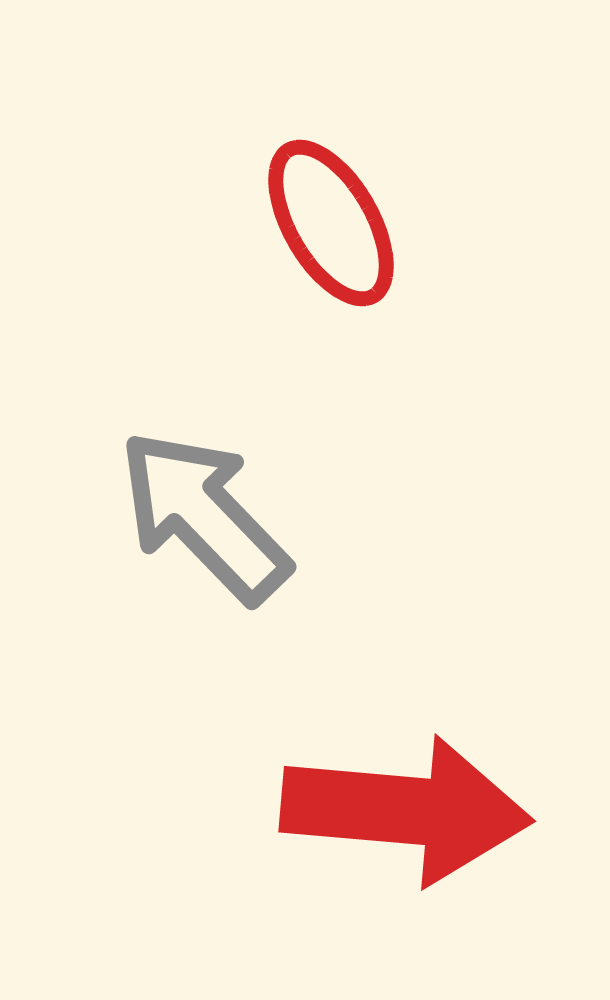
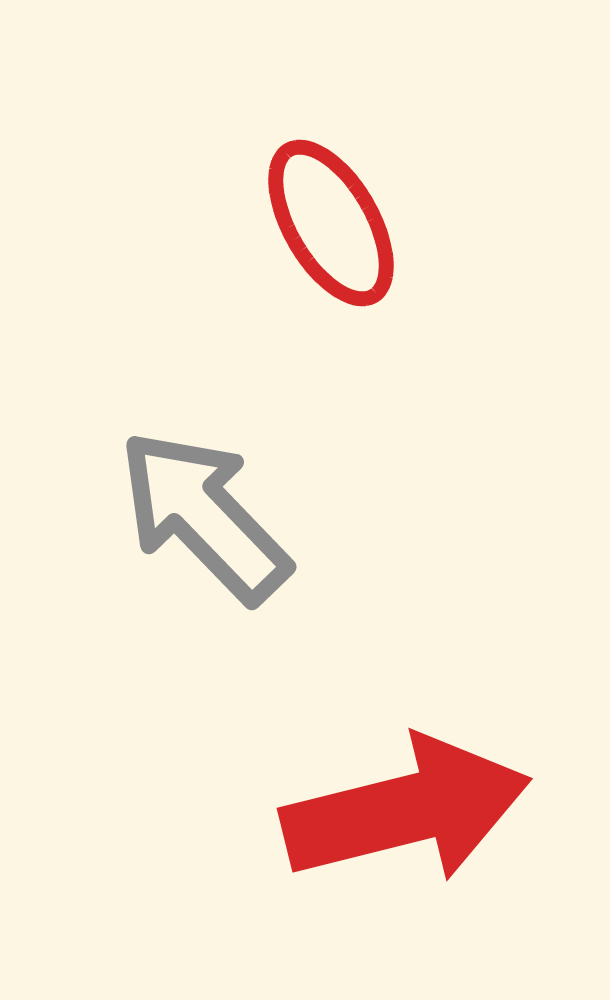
red arrow: rotated 19 degrees counterclockwise
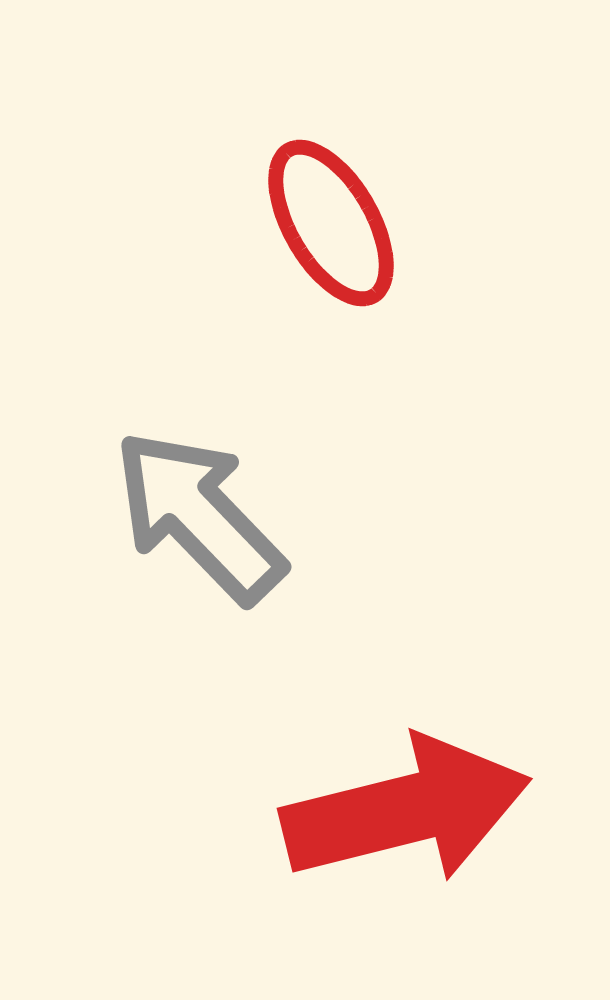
gray arrow: moved 5 px left
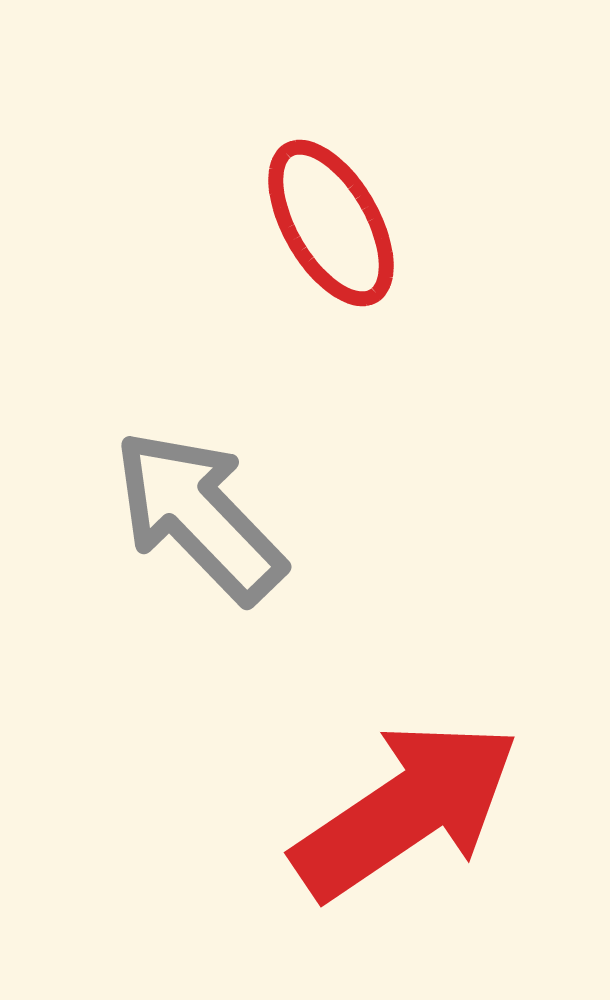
red arrow: rotated 20 degrees counterclockwise
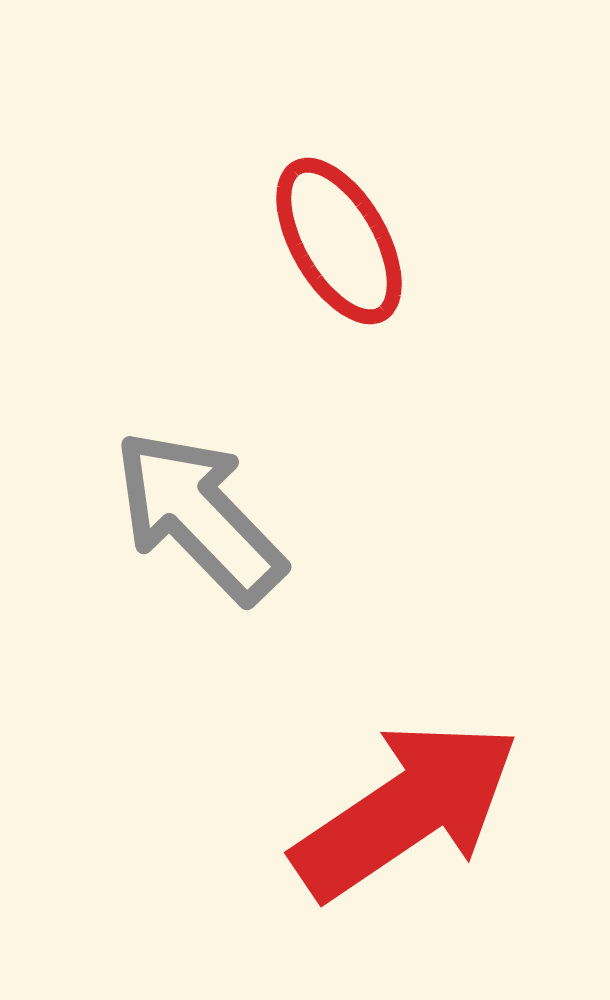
red ellipse: moved 8 px right, 18 px down
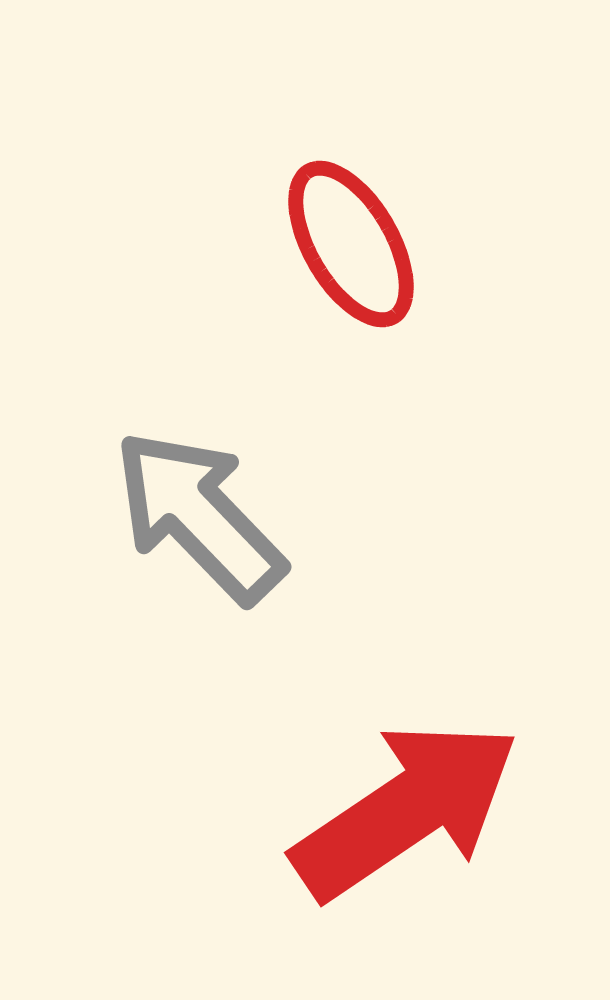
red ellipse: moved 12 px right, 3 px down
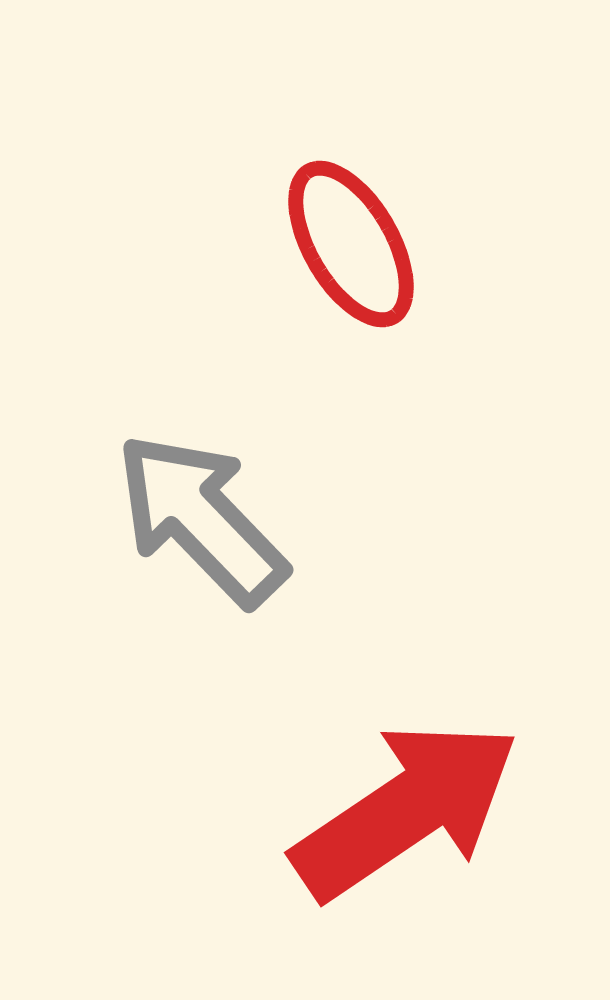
gray arrow: moved 2 px right, 3 px down
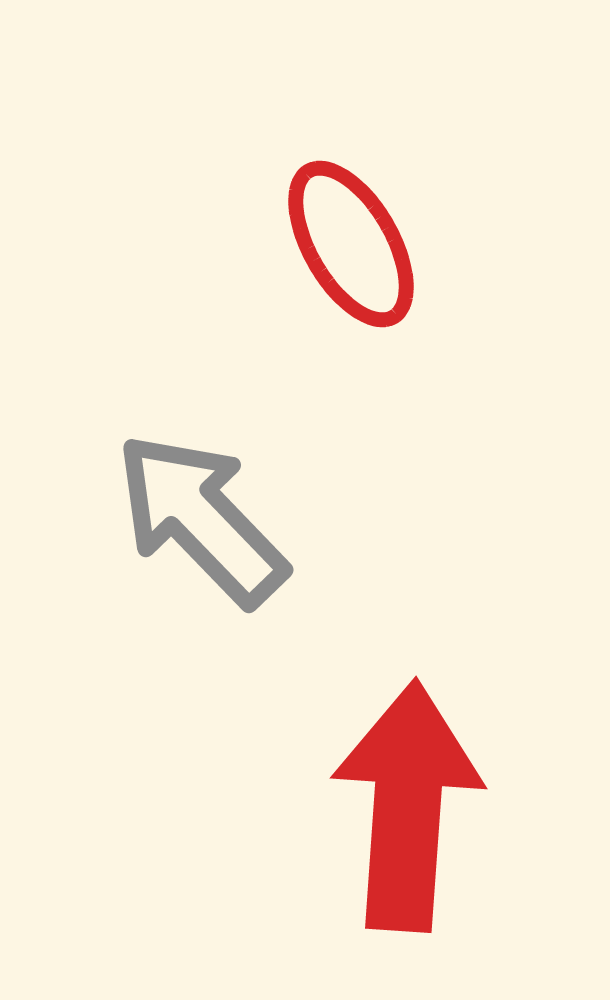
red arrow: moved 1 px right, 4 px up; rotated 52 degrees counterclockwise
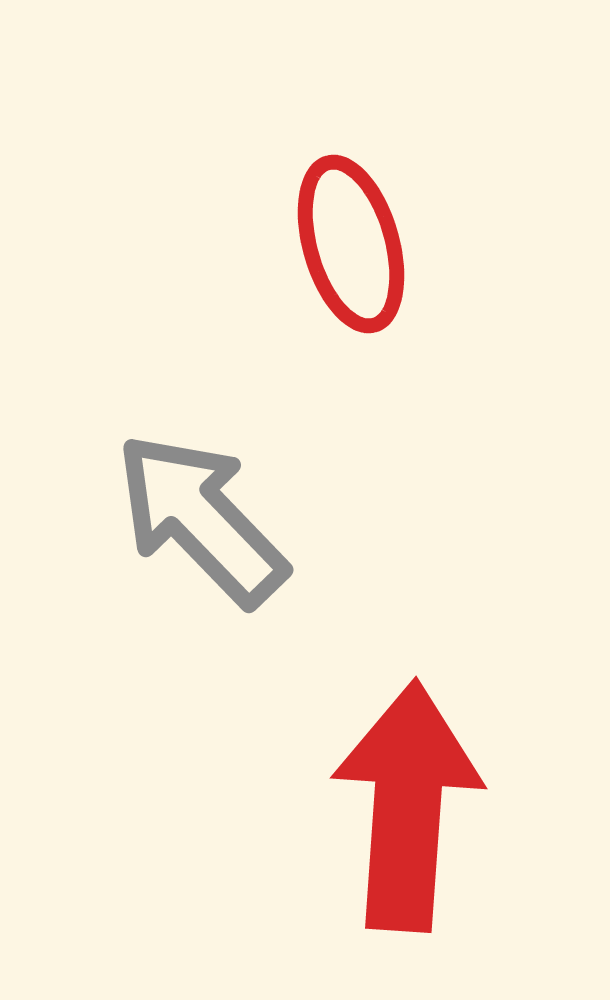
red ellipse: rotated 14 degrees clockwise
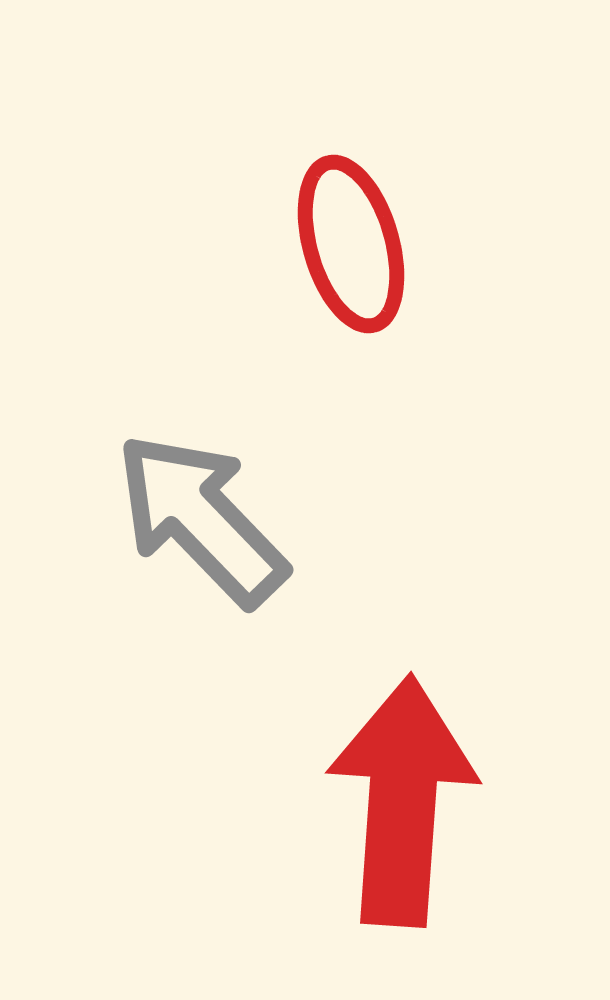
red arrow: moved 5 px left, 5 px up
